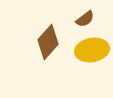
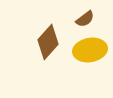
yellow ellipse: moved 2 px left
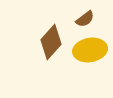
brown diamond: moved 3 px right
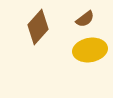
brown diamond: moved 13 px left, 15 px up
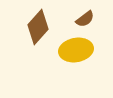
yellow ellipse: moved 14 px left
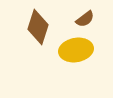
brown diamond: rotated 24 degrees counterclockwise
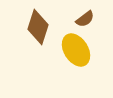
yellow ellipse: rotated 68 degrees clockwise
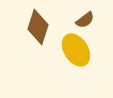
brown semicircle: moved 1 px down
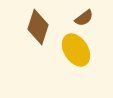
brown semicircle: moved 1 px left, 2 px up
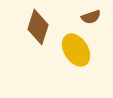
brown semicircle: moved 7 px right, 1 px up; rotated 18 degrees clockwise
